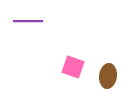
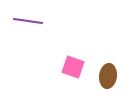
purple line: rotated 8 degrees clockwise
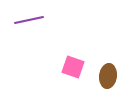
purple line: moved 1 px right, 1 px up; rotated 20 degrees counterclockwise
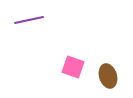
brown ellipse: rotated 25 degrees counterclockwise
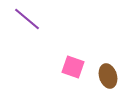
purple line: moved 2 px left, 1 px up; rotated 52 degrees clockwise
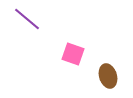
pink square: moved 13 px up
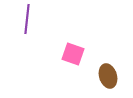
purple line: rotated 56 degrees clockwise
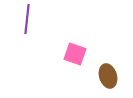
pink square: moved 2 px right
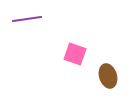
purple line: rotated 76 degrees clockwise
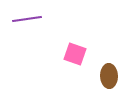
brown ellipse: moved 1 px right; rotated 15 degrees clockwise
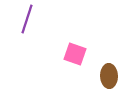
purple line: rotated 64 degrees counterclockwise
